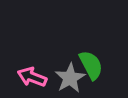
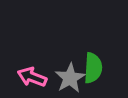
green semicircle: moved 2 px right, 3 px down; rotated 32 degrees clockwise
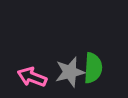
gray star: moved 6 px up; rotated 16 degrees clockwise
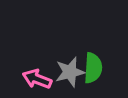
pink arrow: moved 5 px right, 2 px down
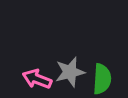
green semicircle: moved 9 px right, 11 px down
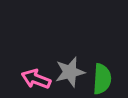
pink arrow: moved 1 px left
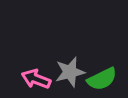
green semicircle: rotated 60 degrees clockwise
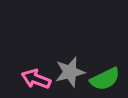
green semicircle: moved 3 px right
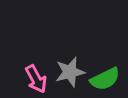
pink arrow: rotated 140 degrees counterclockwise
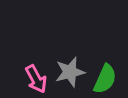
green semicircle: rotated 40 degrees counterclockwise
